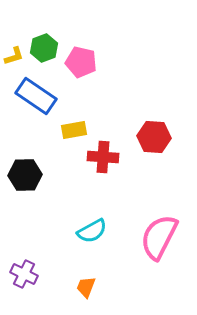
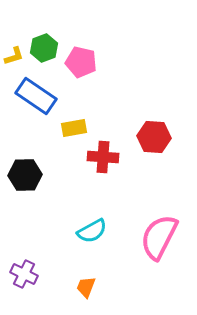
yellow rectangle: moved 2 px up
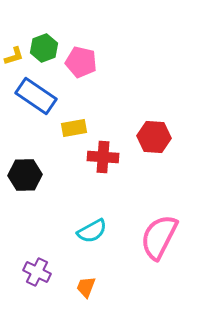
purple cross: moved 13 px right, 2 px up
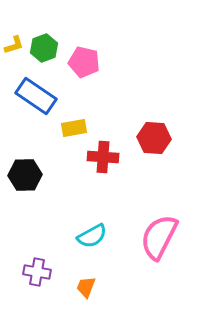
yellow L-shape: moved 11 px up
pink pentagon: moved 3 px right
red hexagon: moved 1 px down
cyan semicircle: moved 5 px down
purple cross: rotated 16 degrees counterclockwise
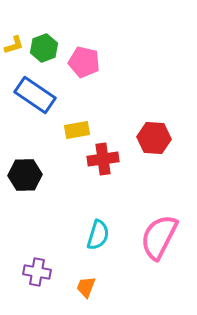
blue rectangle: moved 1 px left, 1 px up
yellow rectangle: moved 3 px right, 2 px down
red cross: moved 2 px down; rotated 12 degrees counterclockwise
cyan semicircle: moved 6 px right, 1 px up; rotated 44 degrees counterclockwise
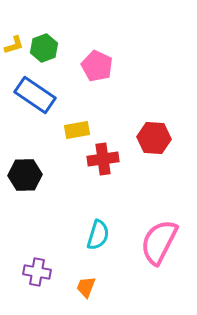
pink pentagon: moved 13 px right, 4 px down; rotated 12 degrees clockwise
pink semicircle: moved 5 px down
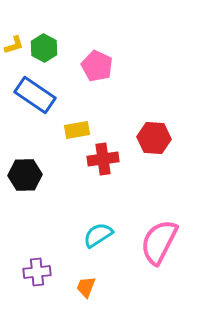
green hexagon: rotated 12 degrees counterclockwise
cyan semicircle: rotated 140 degrees counterclockwise
purple cross: rotated 16 degrees counterclockwise
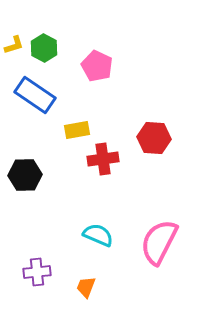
cyan semicircle: rotated 56 degrees clockwise
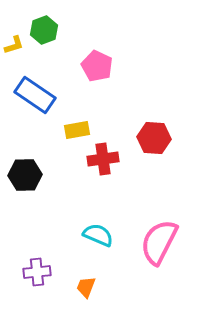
green hexagon: moved 18 px up; rotated 12 degrees clockwise
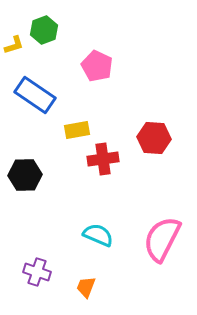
pink semicircle: moved 3 px right, 3 px up
purple cross: rotated 24 degrees clockwise
